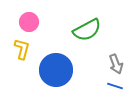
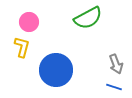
green semicircle: moved 1 px right, 12 px up
yellow L-shape: moved 2 px up
blue line: moved 1 px left, 1 px down
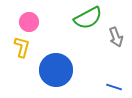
gray arrow: moved 27 px up
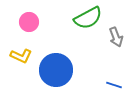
yellow L-shape: moved 1 px left, 9 px down; rotated 100 degrees clockwise
blue line: moved 2 px up
